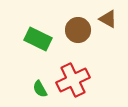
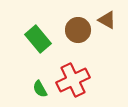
brown triangle: moved 1 px left, 1 px down
green rectangle: rotated 24 degrees clockwise
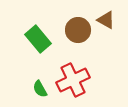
brown triangle: moved 1 px left
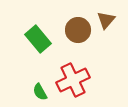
brown triangle: rotated 42 degrees clockwise
green semicircle: moved 3 px down
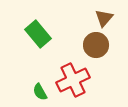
brown triangle: moved 2 px left, 2 px up
brown circle: moved 18 px right, 15 px down
green rectangle: moved 5 px up
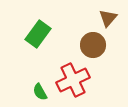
brown triangle: moved 4 px right
green rectangle: rotated 76 degrees clockwise
brown circle: moved 3 px left
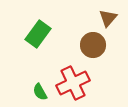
red cross: moved 3 px down
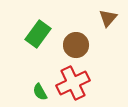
brown circle: moved 17 px left
